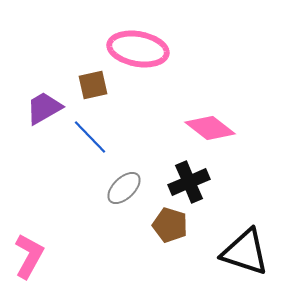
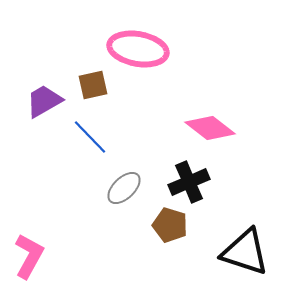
purple trapezoid: moved 7 px up
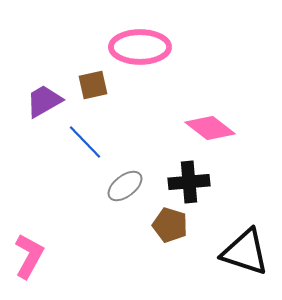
pink ellipse: moved 2 px right, 2 px up; rotated 10 degrees counterclockwise
blue line: moved 5 px left, 5 px down
black cross: rotated 18 degrees clockwise
gray ellipse: moved 1 px right, 2 px up; rotated 6 degrees clockwise
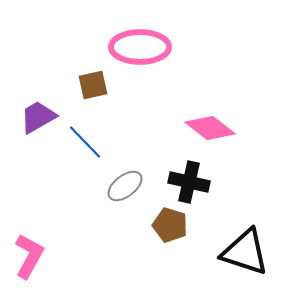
purple trapezoid: moved 6 px left, 16 px down
black cross: rotated 18 degrees clockwise
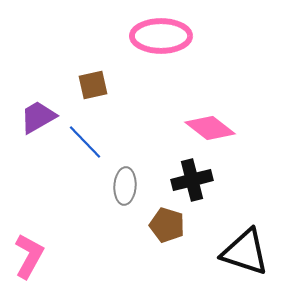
pink ellipse: moved 21 px right, 11 px up
black cross: moved 3 px right, 2 px up; rotated 27 degrees counterclockwise
gray ellipse: rotated 48 degrees counterclockwise
brown pentagon: moved 3 px left
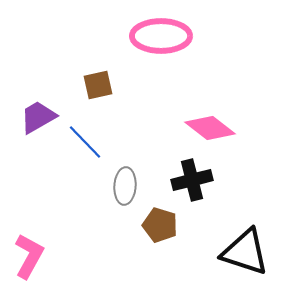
brown square: moved 5 px right
brown pentagon: moved 7 px left
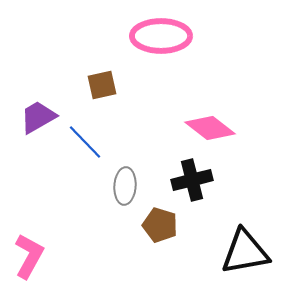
brown square: moved 4 px right
black triangle: rotated 28 degrees counterclockwise
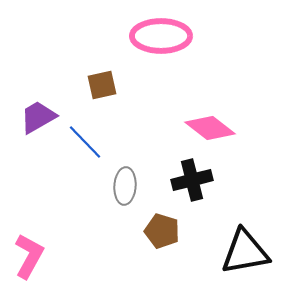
brown pentagon: moved 2 px right, 6 px down
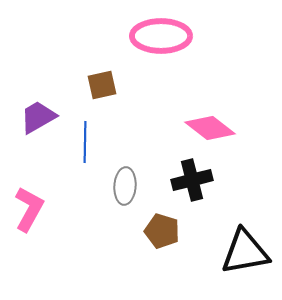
blue line: rotated 45 degrees clockwise
pink L-shape: moved 47 px up
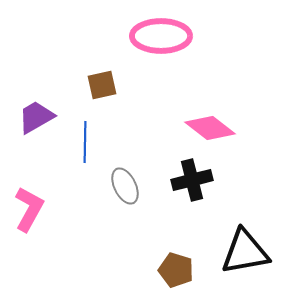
purple trapezoid: moved 2 px left
gray ellipse: rotated 30 degrees counterclockwise
brown pentagon: moved 14 px right, 39 px down
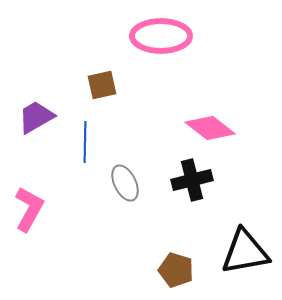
gray ellipse: moved 3 px up
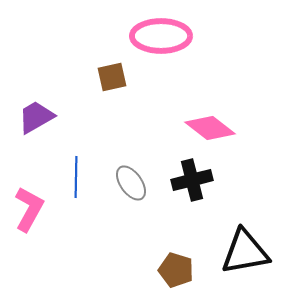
brown square: moved 10 px right, 8 px up
blue line: moved 9 px left, 35 px down
gray ellipse: moved 6 px right; rotated 9 degrees counterclockwise
